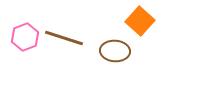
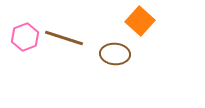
brown ellipse: moved 3 px down
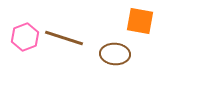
orange square: rotated 32 degrees counterclockwise
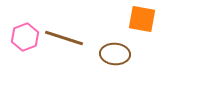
orange square: moved 2 px right, 2 px up
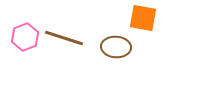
orange square: moved 1 px right, 1 px up
brown ellipse: moved 1 px right, 7 px up
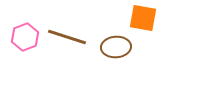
brown line: moved 3 px right, 1 px up
brown ellipse: rotated 8 degrees counterclockwise
